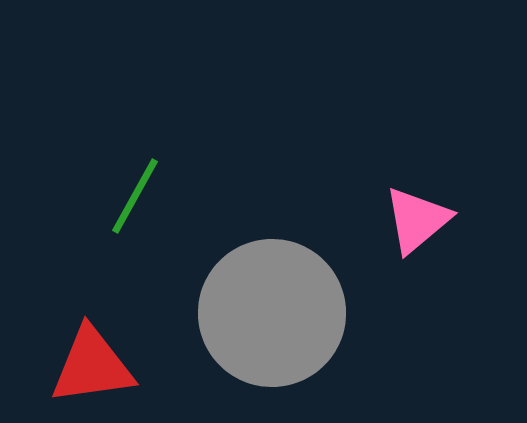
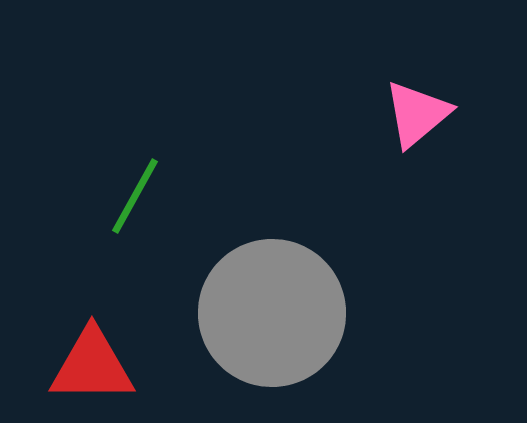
pink triangle: moved 106 px up
red triangle: rotated 8 degrees clockwise
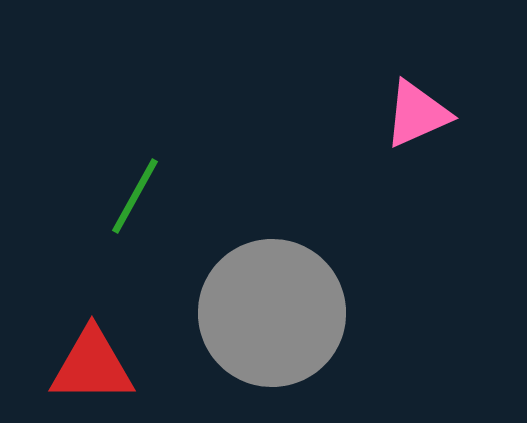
pink triangle: rotated 16 degrees clockwise
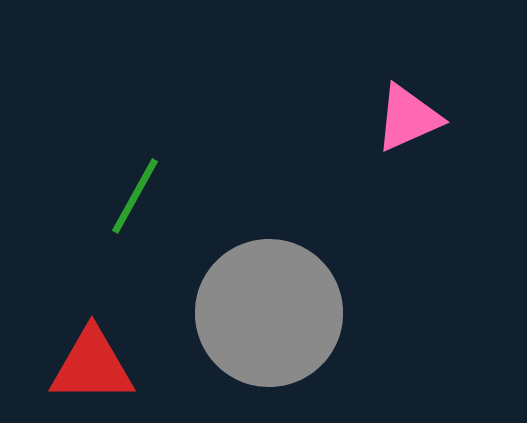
pink triangle: moved 9 px left, 4 px down
gray circle: moved 3 px left
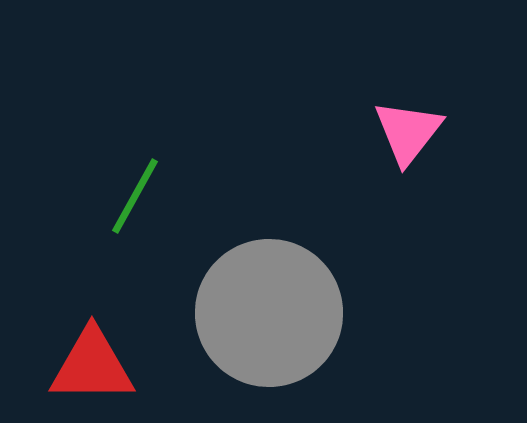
pink triangle: moved 14 px down; rotated 28 degrees counterclockwise
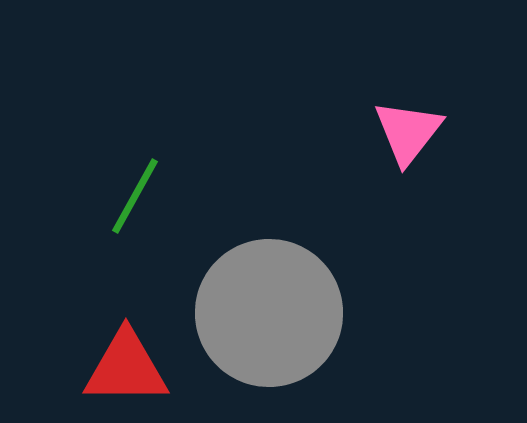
red triangle: moved 34 px right, 2 px down
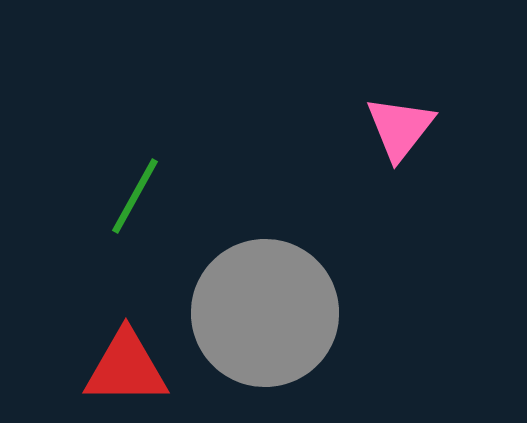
pink triangle: moved 8 px left, 4 px up
gray circle: moved 4 px left
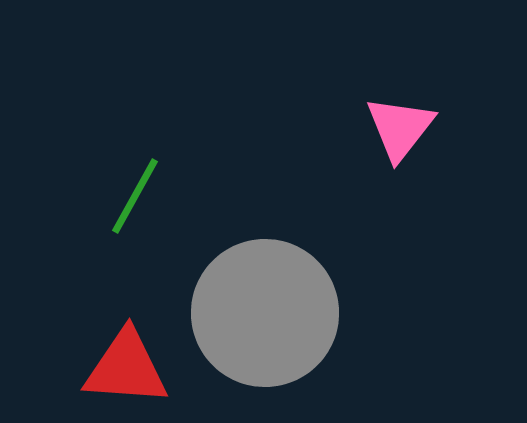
red triangle: rotated 4 degrees clockwise
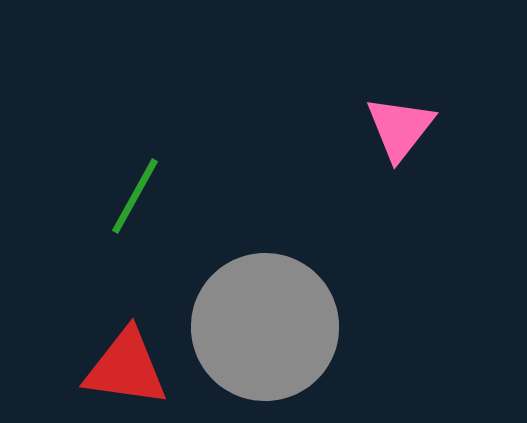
gray circle: moved 14 px down
red triangle: rotated 4 degrees clockwise
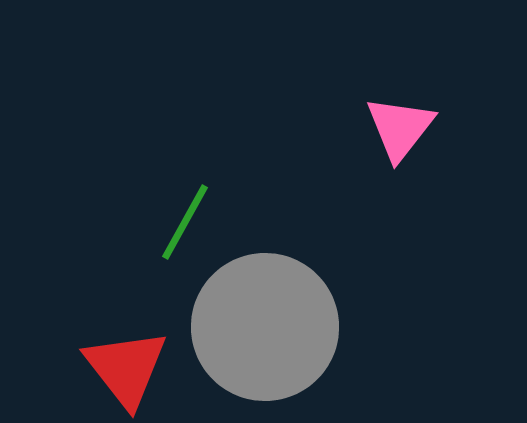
green line: moved 50 px right, 26 px down
red triangle: rotated 44 degrees clockwise
